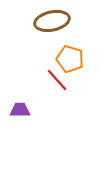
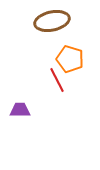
red line: rotated 15 degrees clockwise
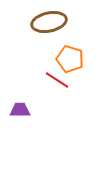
brown ellipse: moved 3 px left, 1 px down
red line: rotated 30 degrees counterclockwise
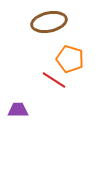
red line: moved 3 px left
purple trapezoid: moved 2 px left
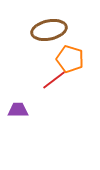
brown ellipse: moved 8 px down
red line: rotated 70 degrees counterclockwise
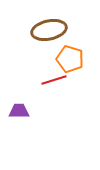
red line: rotated 20 degrees clockwise
purple trapezoid: moved 1 px right, 1 px down
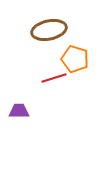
orange pentagon: moved 5 px right
red line: moved 2 px up
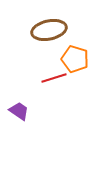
purple trapezoid: rotated 35 degrees clockwise
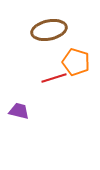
orange pentagon: moved 1 px right, 3 px down
purple trapezoid: rotated 20 degrees counterclockwise
